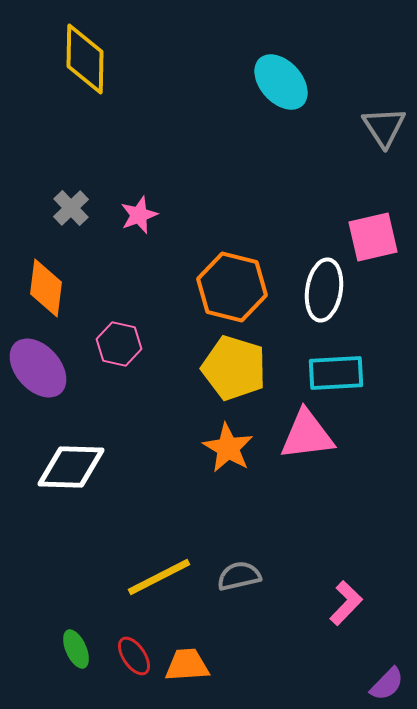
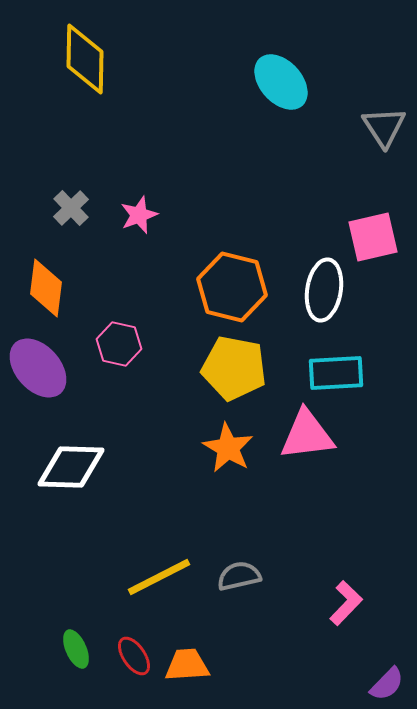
yellow pentagon: rotated 6 degrees counterclockwise
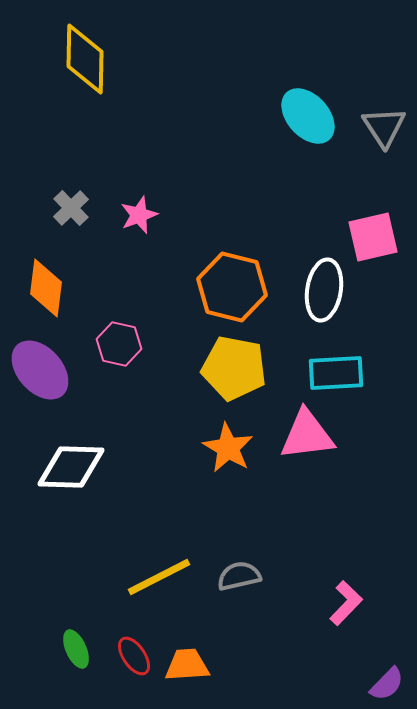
cyan ellipse: moved 27 px right, 34 px down
purple ellipse: moved 2 px right, 2 px down
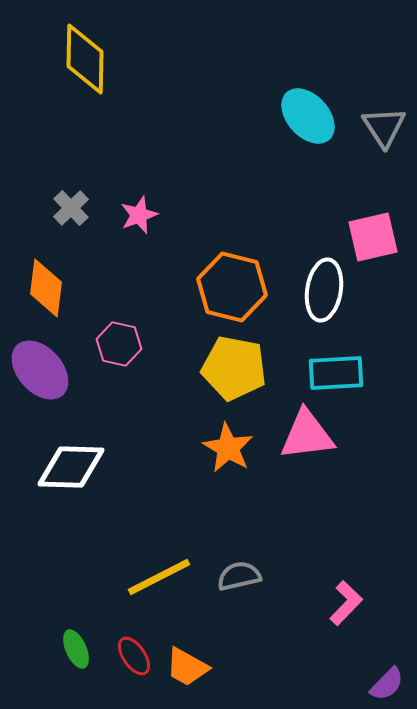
orange trapezoid: moved 2 px down; rotated 147 degrees counterclockwise
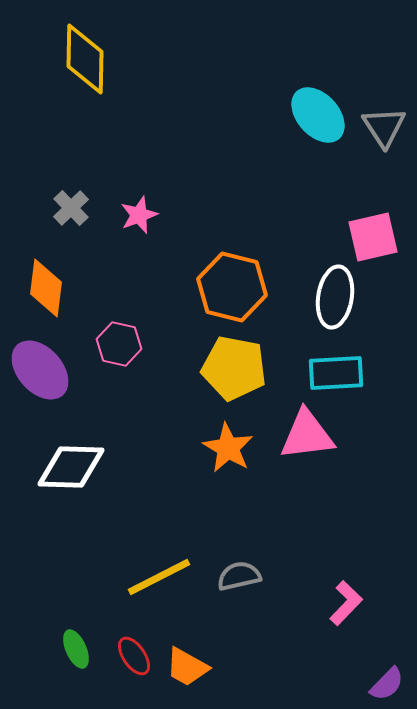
cyan ellipse: moved 10 px right, 1 px up
white ellipse: moved 11 px right, 7 px down
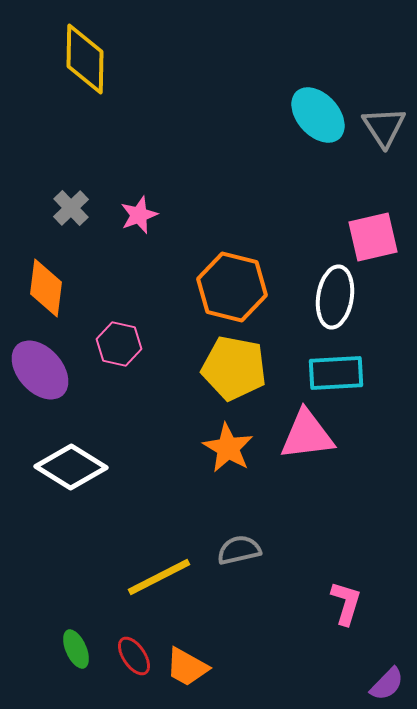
white diamond: rotated 30 degrees clockwise
gray semicircle: moved 26 px up
pink L-shape: rotated 27 degrees counterclockwise
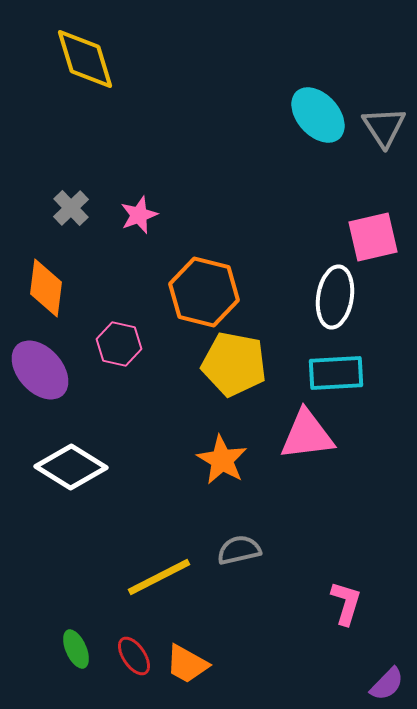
yellow diamond: rotated 18 degrees counterclockwise
orange hexagon: moved 28 px left, 5 px down
yellow pentagon: moved 4 px up
orange star: moved 6 px left, 12 px down
orange trapezoid: moved 3 px up
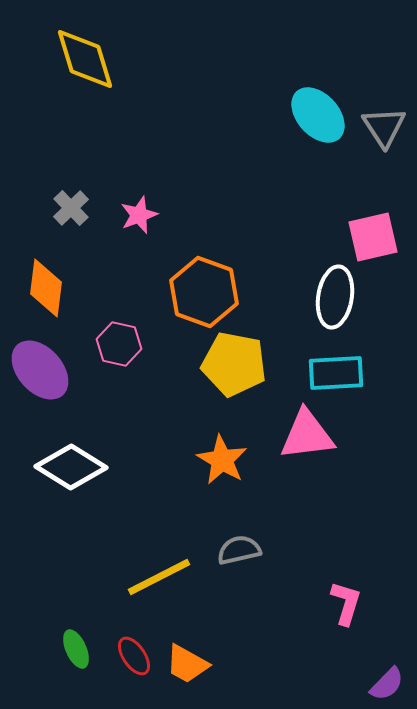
orange hexagon: rotated 6 degrees clockwise
